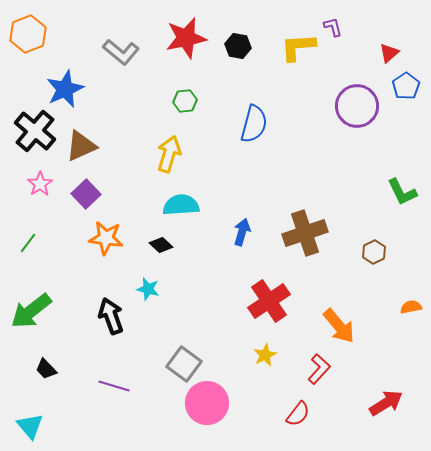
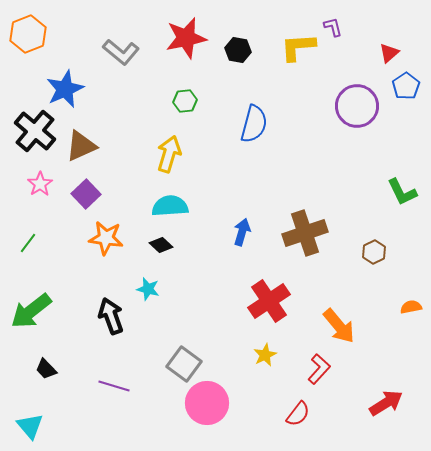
black hexagon: moved 4 px down
cyan semicircle: moved 11 px left, 1 px down
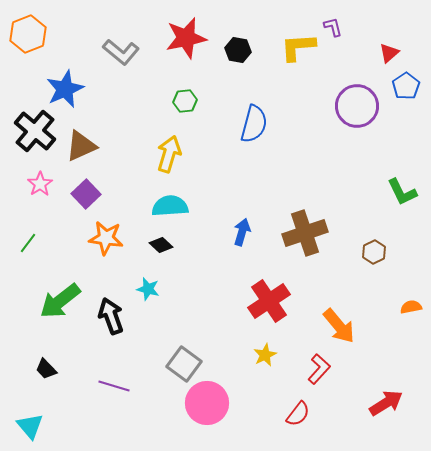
green arrow: moved 29 px right, 10 px up
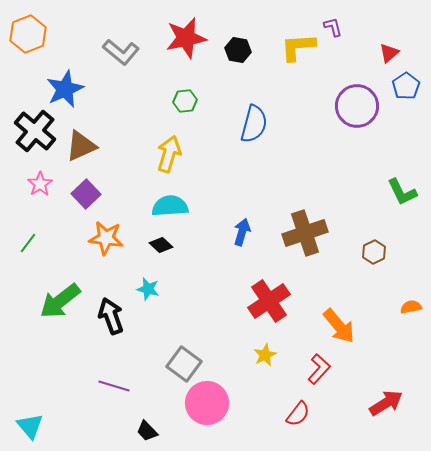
black trapezoid: moved 101 px right, 62 px down
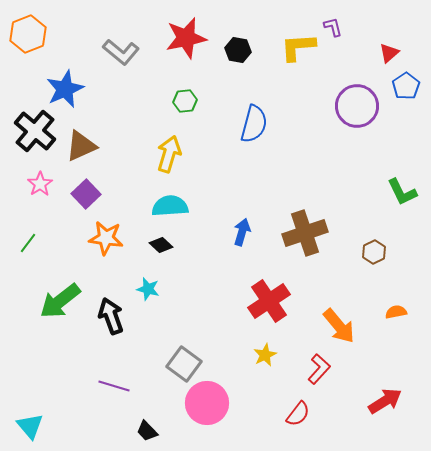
orange semicircle: moved 15 px left, 5 px down
red arrow: moved 1 px left, 2 px up
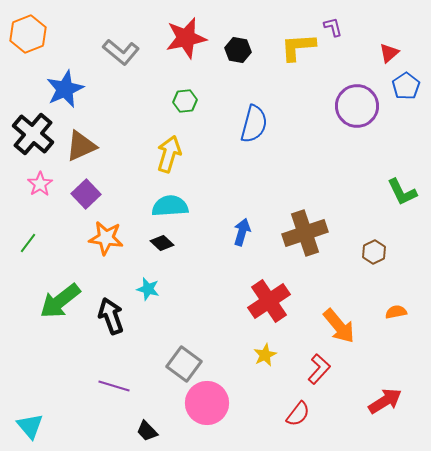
black cross: moved 2 px left, 3 px down
black diamond: moved 1 px right, 2 px up
